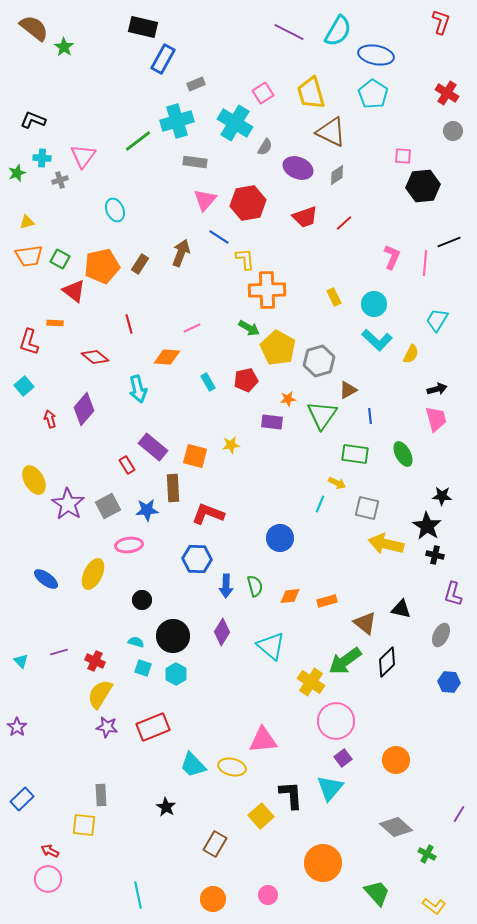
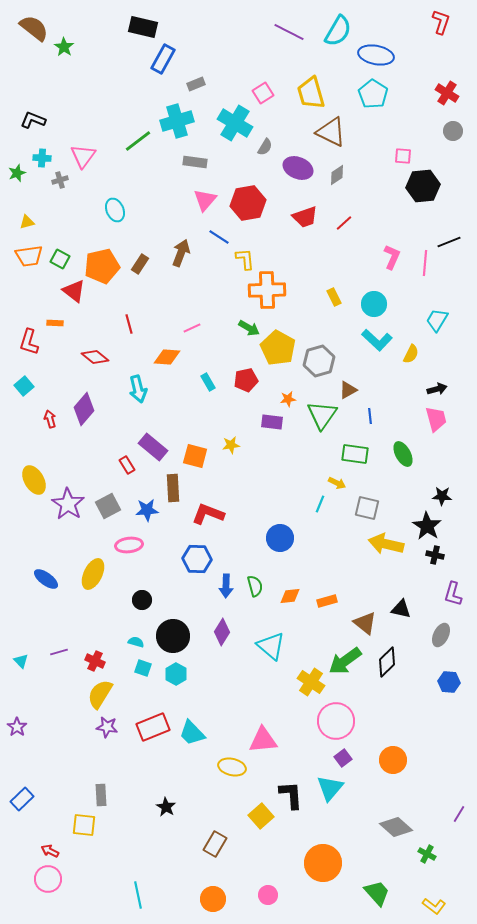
orange circle at (396, 760): moved 3 px left
cyan trapezoid at (193, 765): moved 1 px left, 32 px up
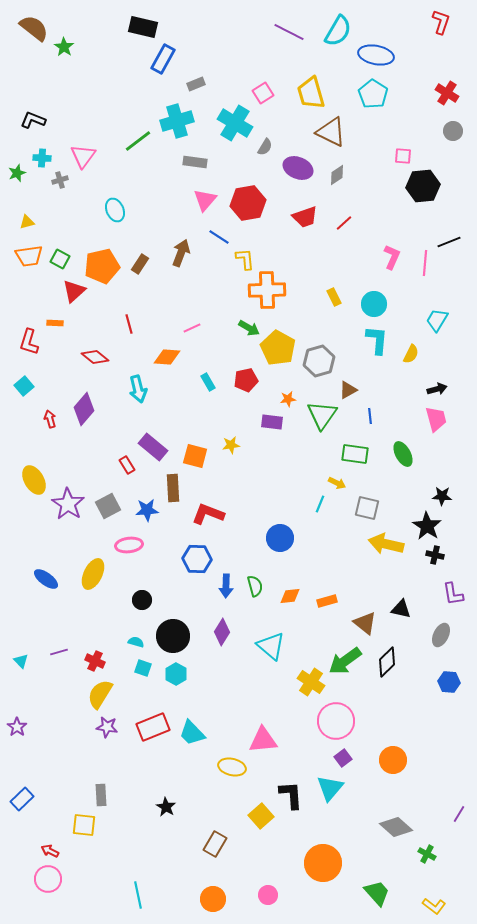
red triangle at (74, 291): rotated 40 degrees clockwise
cyan L-shape at (377, 340): rotated 128 degrees counterclockwise
purple L-shape at (453, 594): rotated 25 degrees counterclockwise
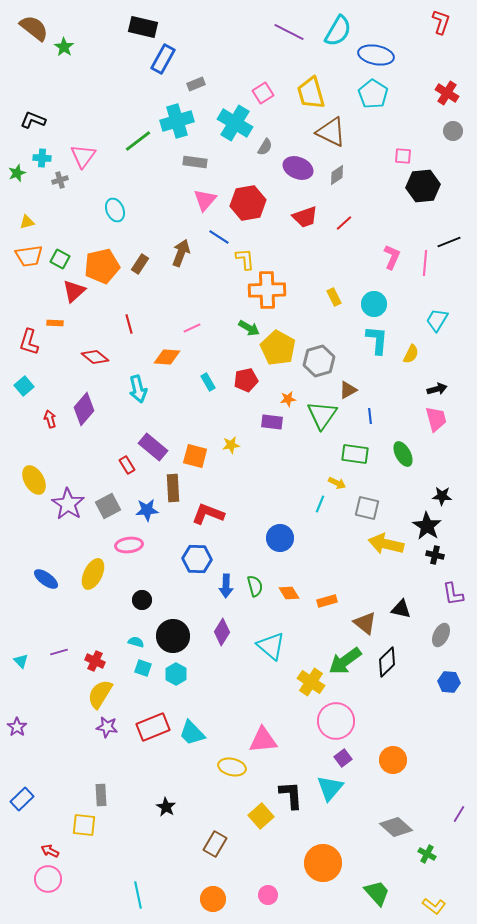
orange diamond at (290, 596): moved 1 px left, 3 px up; rotated 65 degrees clockwise
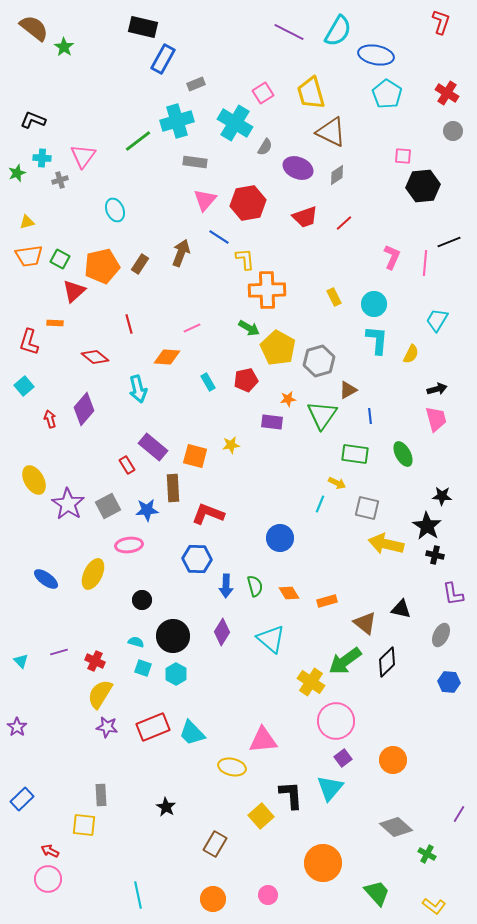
cyan pentagon at (373, 94): moved 14 px right
cyan triangle at (271, 646): moved 7 px up
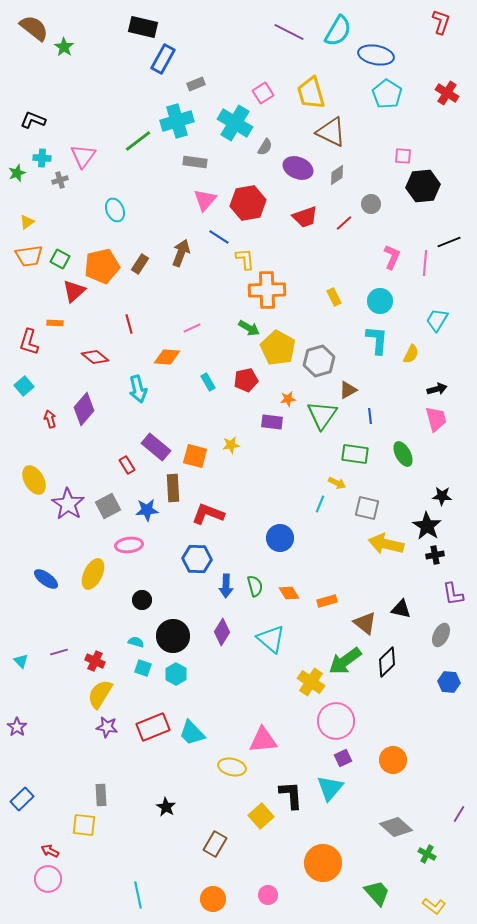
gray circle at (453, 131): moved 82 px left, 73 px down
yellow triangle at (27, 222): rotated 21 degrees counterclockwise
cyan circle at (374, 304): moved 6 px right, 3 px up
purple rectangle at (153, 447): moved 3 px right
black cross at (435, 555): rotated 24 degrees counterclockwise
purple square at (343, 758): rotated 12 degrees clockwise
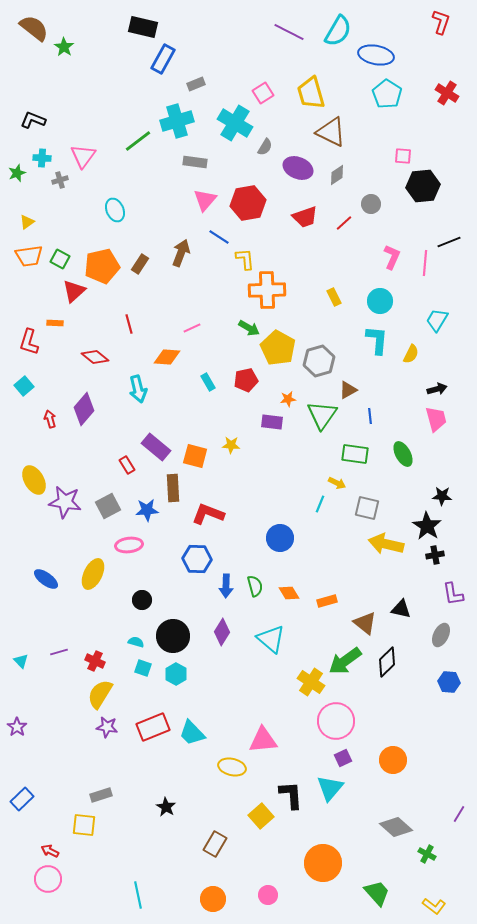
yellow star at (231, 445): rotated 12 degrees clockwise
purple star at (68, 504): moved 3 px left, 2 px up; rotated 24 degrees counterclockwise
gray rectangle at (101, 795): rotated 75 degrees clockwise
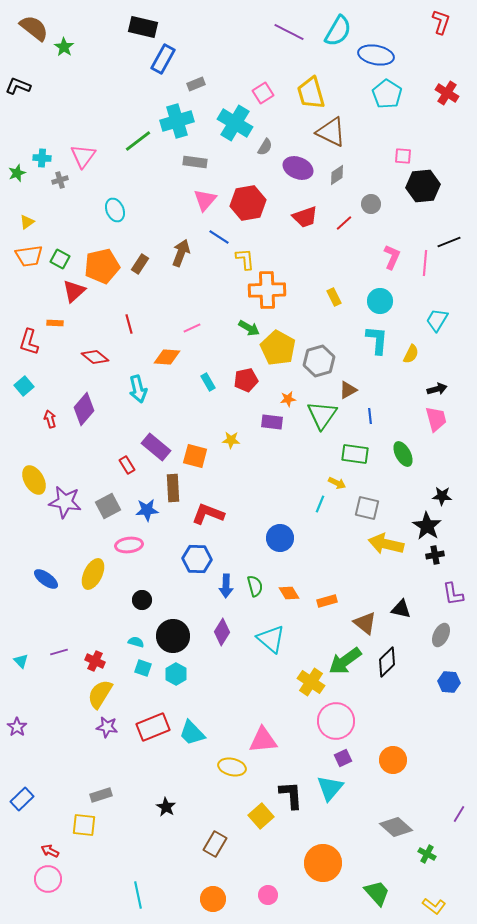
black L-shape at (33, 120): moved 15 px left, 34 px up
yellow star at (231, 445): moved 5 px up
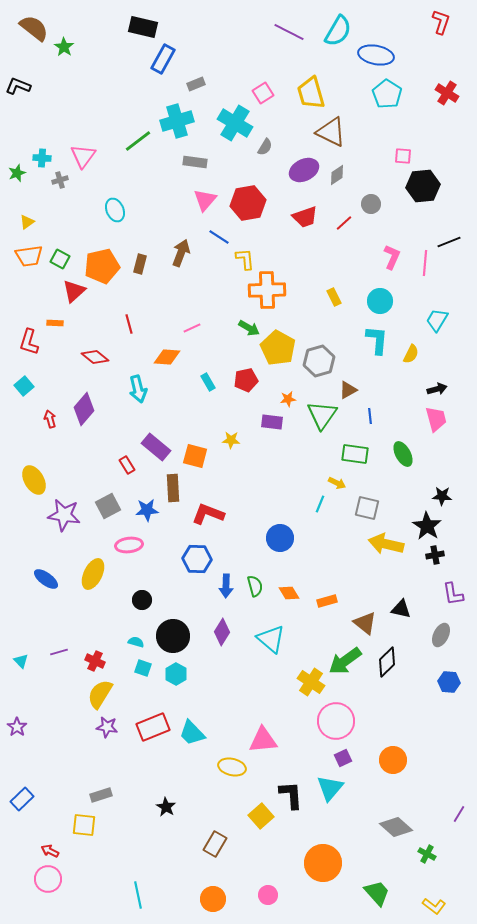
purple ellipse at (298, 168): moved 6 px right, 2 px down; rotated 48 degrees counterclockwise
brown rectangle at (140, 264): rotated 18 degrees counterclockwise
purple star at (65, 502): moved 1 px left, 13 px down
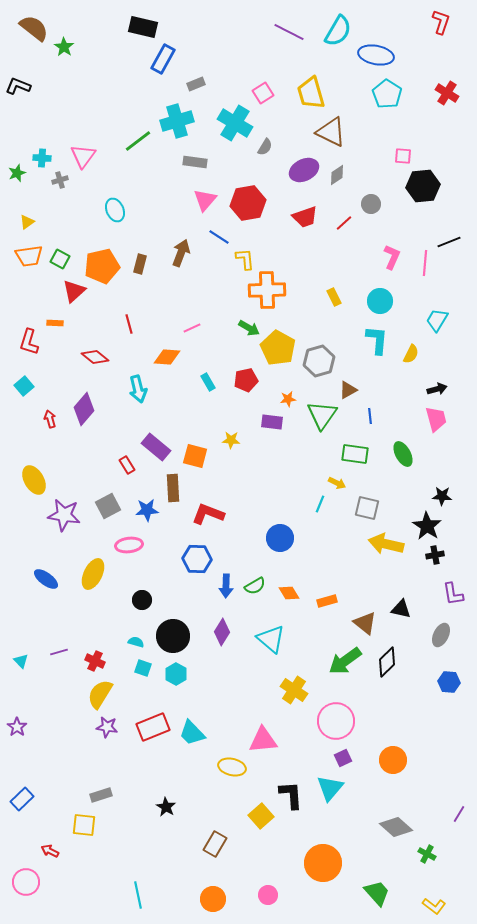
green semicircle at (255, 586): rotated 75 degrees clockwise
yellow cross at (311, 682): moved 17 px left, 8 px down
pink circle at (48, 879): moved 22 px left, 3 px down
